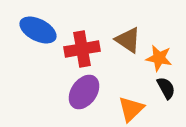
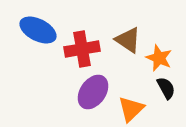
orange star: rotated 12 degrees clockwise
purple ellipse: moved 9 px right
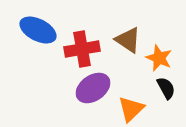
purple ellipse: moved 4 px up; rotated 20 degrees clockwise
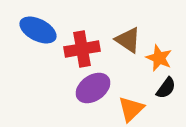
black semicircle: rotated 65 degrees clockwise
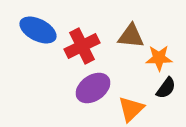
brown triangle: moved 3 px right, 4 px up; rotated 28 degrees counterclockwise
red cross: moved 3 px up; rotated 16 degrees counterclockwise
orange star: rotated 24 degrees counterclockwise
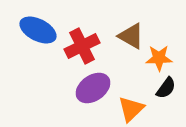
brown triangle: rotated 24 degrees clockwise
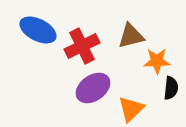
brown triangle: rotated 44 degrees counterclockwise
orange star: moved 2 px left, 3 px down
black semicircle: moved 5 px right; rotated 30 degrees counterclockwise
